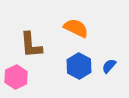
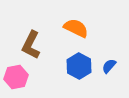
brown L-shape: rotated 32 degrees clockwise
pink hexagon: rotated 15 degrees clockwise
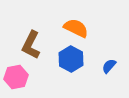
blue hexagon: moved 8 px left, 7 px up
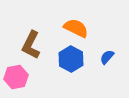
blue semicircle: moved 2 px left, 9 px up
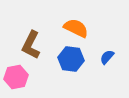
blue hexagon: rotated 20 degrees counterclockwise
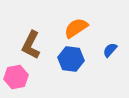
orange semicircle: rotated 60 degrees counterclockwise
blue semicircle: moved 3 px right, 7 px up
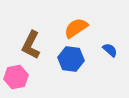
blue semicircle: rotated 91 degrees clockwise
